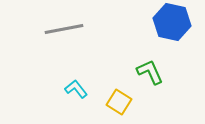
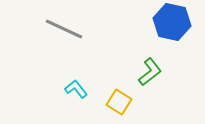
gray line: rotated 36 degrees clockwise
green L-shape: rotated 76 degrees clockwise
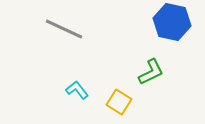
green L-shape: moved 1 px right; rotated 12 degrees clockwise
cyan L-shape: moved 1 px right, 1 px down
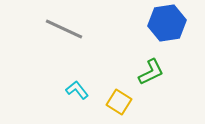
blue hexagon: moved 5 px left, 1 px down; rotated 21 degrees counterclockwise
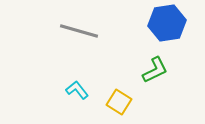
gray line: moved 15 px right, 2 px down; rotated 9 degrees counterclockwise
green L-shape: moved 4 px right, 2 px up
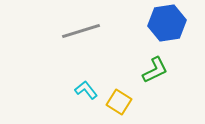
gray line: moved 2 px right; rotated 33 degrees counterclockwise
cyan L-shape: moved 9 px right
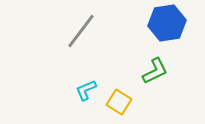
gray line: rotated 36 degrees counterclockwise
green L-shape: moved 1 px down
cyan L-shape: rotated 75 degrees counterclockwise
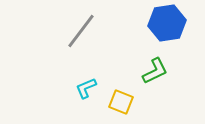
cyan L-shape: moved 2 px up
yellow square: moved 2 px right; rotated 10 degrees counterclockwise
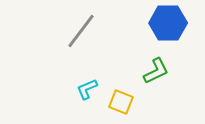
blue hexagon: moved 1 px right; rotated 9 degrees clockwise
green L-shape: moved 1 px right
cyan L-shape: moved 1 px right, 1 px down
